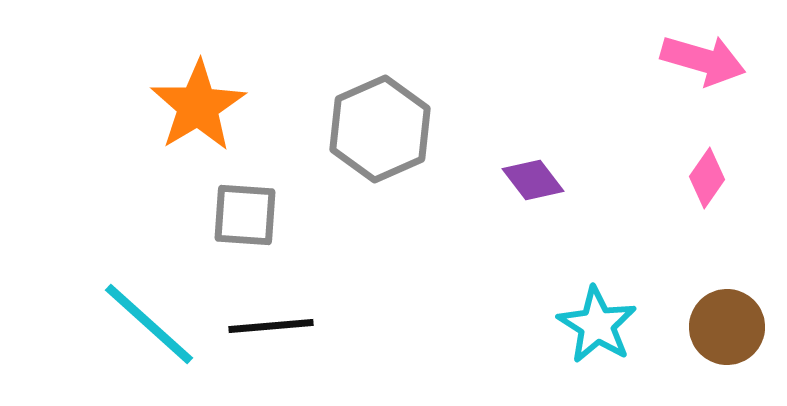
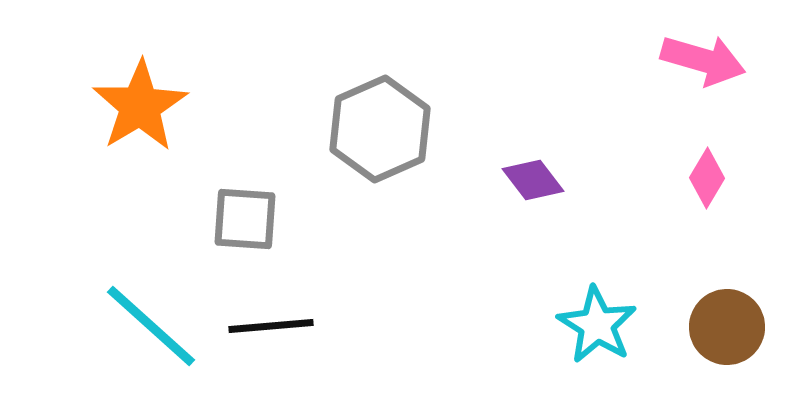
orange star: moved 58 px left
pink diamond: rotated 4 degrees counterclockwise
gray square: moved 4 px down
cyan line: moved 2 px right, 2 px down
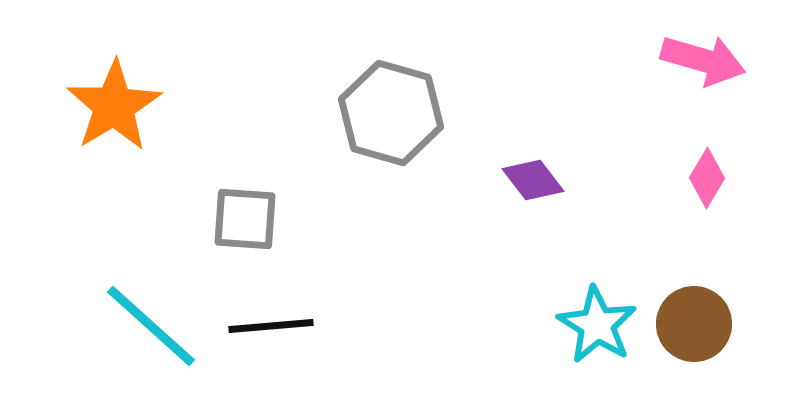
orange star: moved 26 px left
gray hexagon: moved 11 px right, 16 px up; rotated 20 degrees counterclockwise
brown circle: moved 33 px left, 3 px up
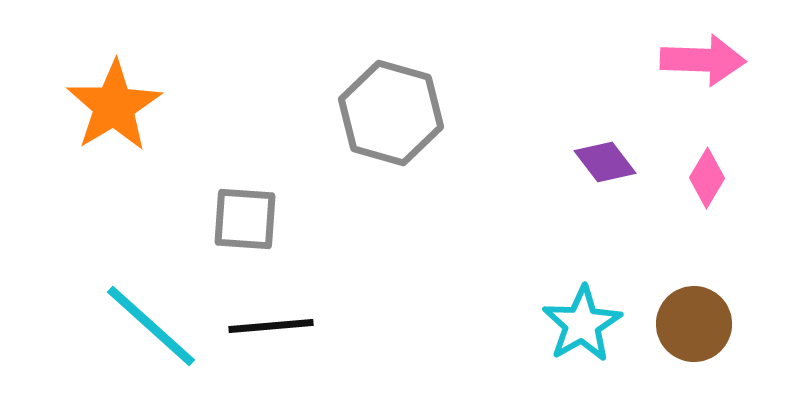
pink arrow: rotated 14 degrees counterclockwise
purple diamond: moved 72 px right, 18 px up
cyan star: moved 15 px left, 1 px up; rotated 10 degrees clockwise
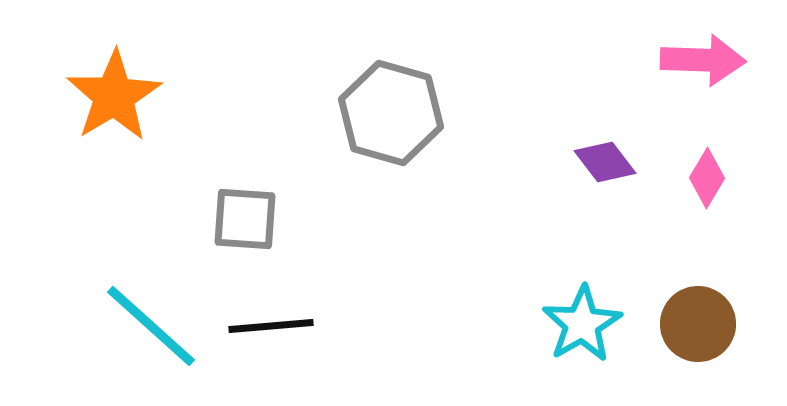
orange star: moved 10 px up
brown circle: moved 4 px right
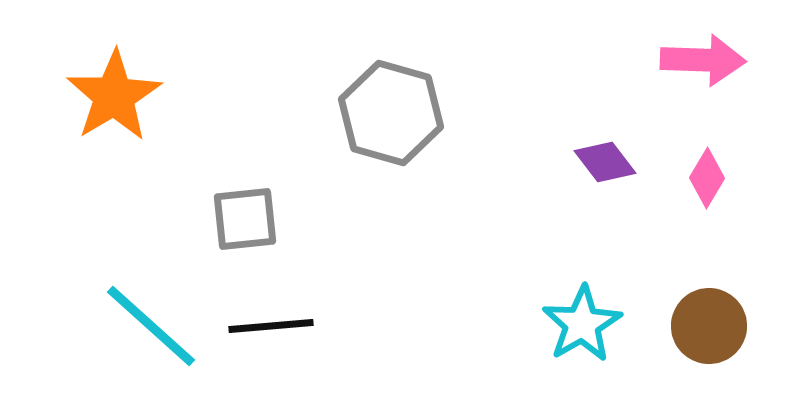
gray square: rotated 10 degrees counterclockwise
brown circle: moved 11 px right, 2 px down
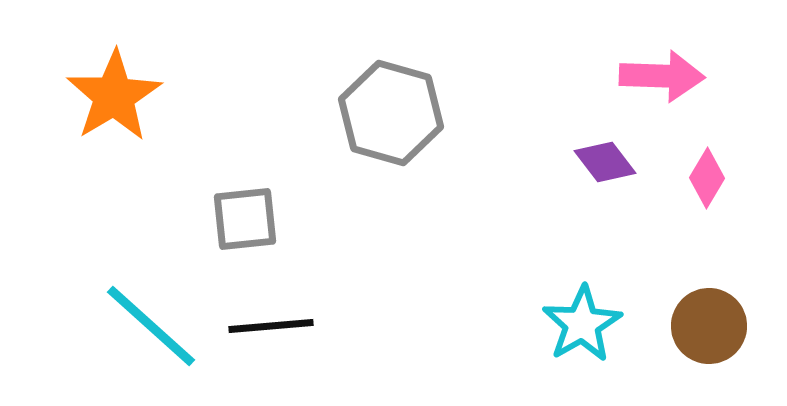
pink arrow: moved 41 px left, 16 px down
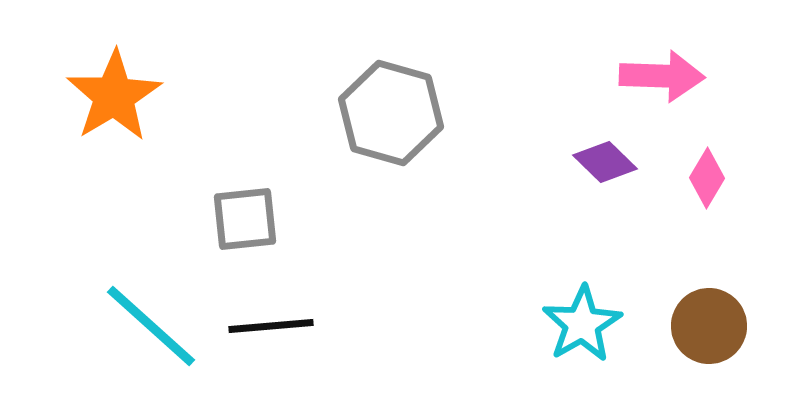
purple diamond: rotated 8 degrees counterclockwise
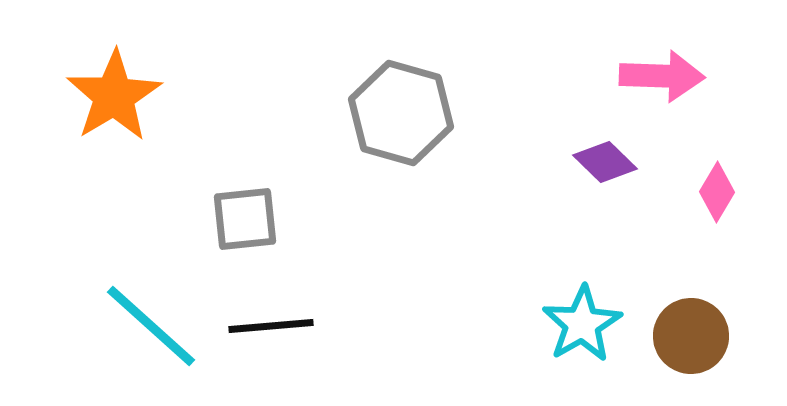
gray hexagon: moved 10 px right
pink diamond: moved 10 px right, 14 px down
brown circle: moved 18 px left, 10 px down
